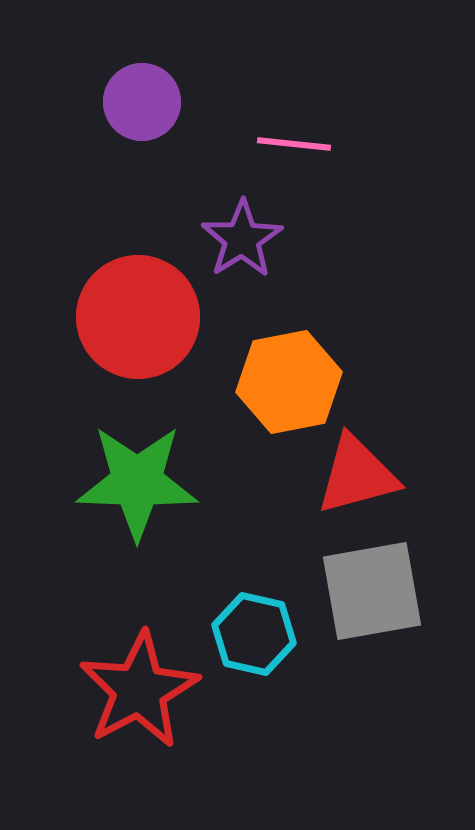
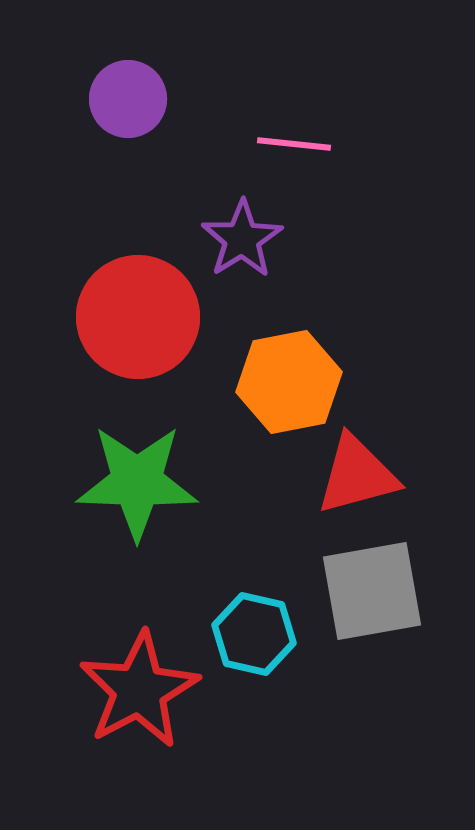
purple circle: moved 14 px left, 3 px up
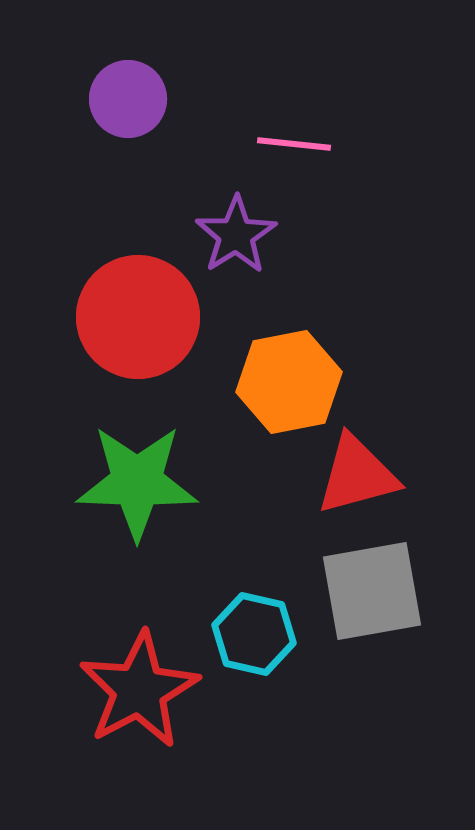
purple star: moved 6 px left, 4 px up
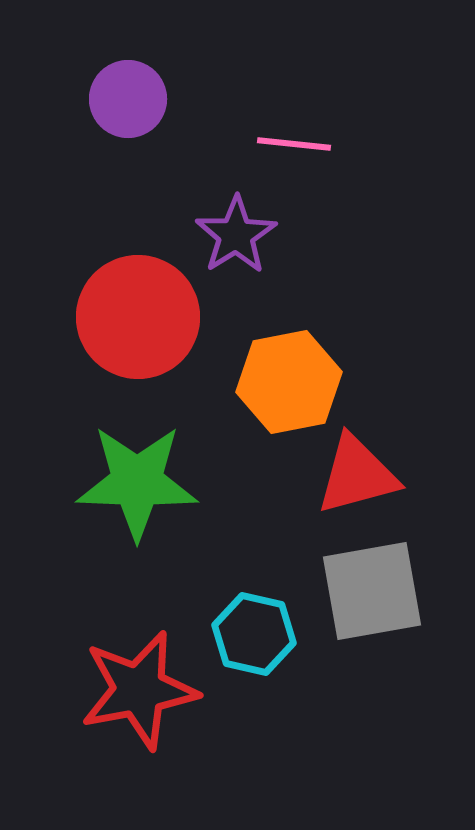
red star: rotated 17 degrees clockwise
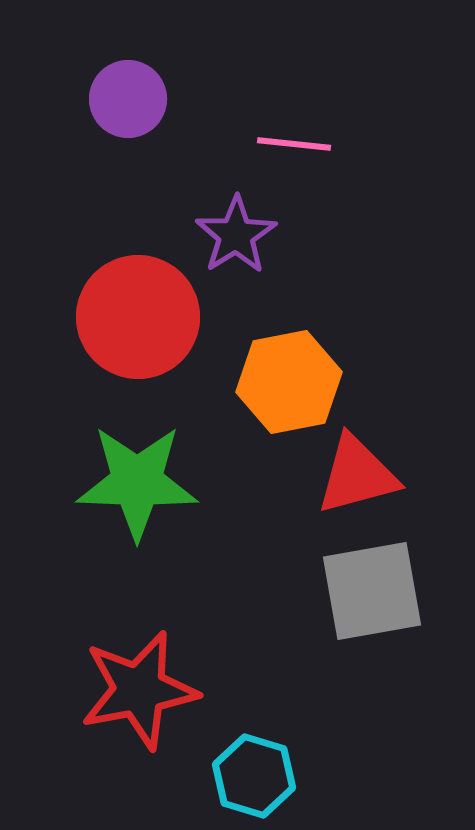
cyan hexagon: moved 142 px down; rotated 4 degrees clockwise
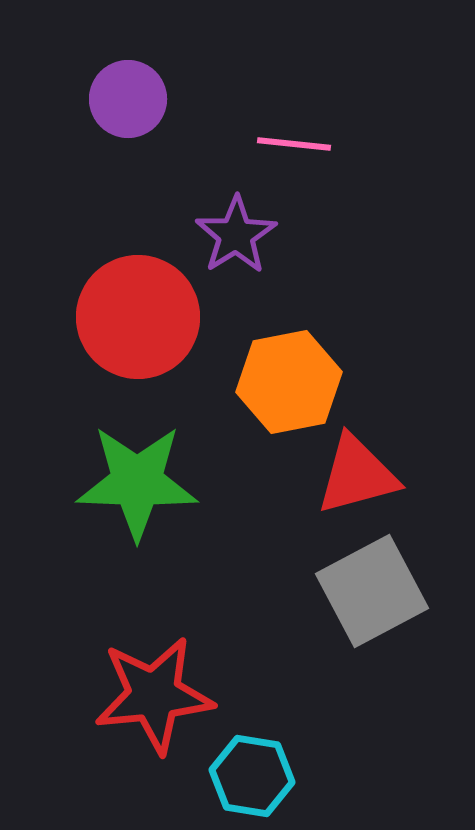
gray square: rotated 18 degrees counterclockwise
red star: moved 15 px right, 5 px down; rotated 5 degrees clockwise
cyan hexagon: moved 2 px left; rotated 8 degrees counterclockwise
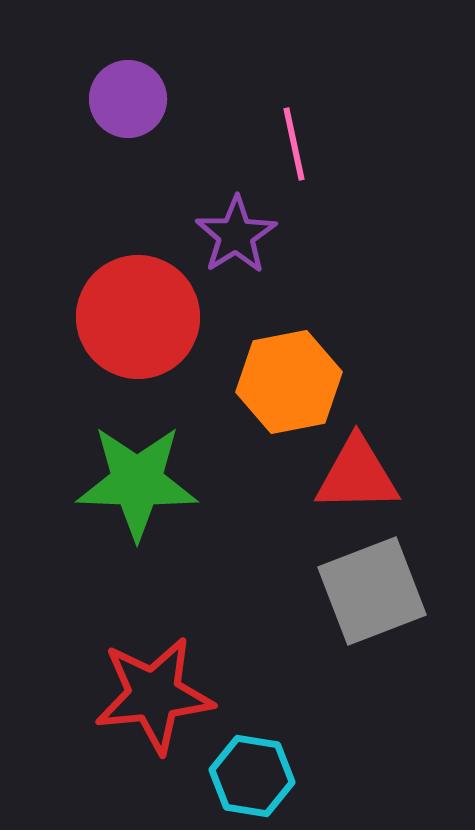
pink line: rotated 72 degrees clockwise
red triangle: rotated 14 degrees clockwise
gray square: rotated 7 degrees clockwise
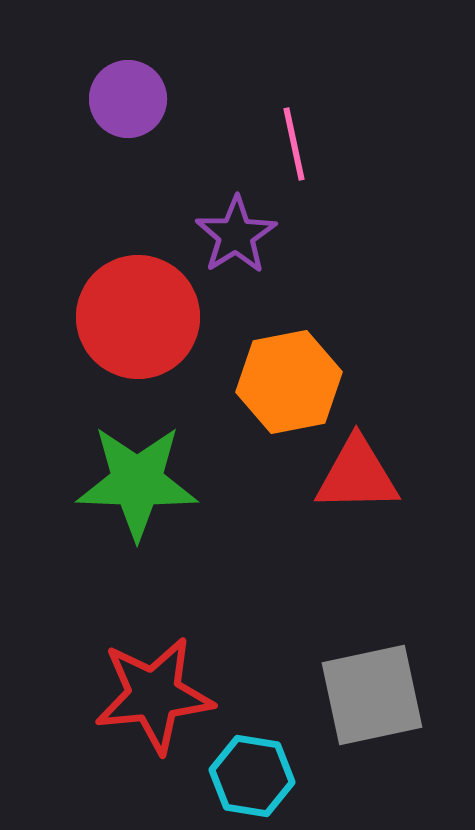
gray square: moved 104 px down; rotated 9 degrees clockwise
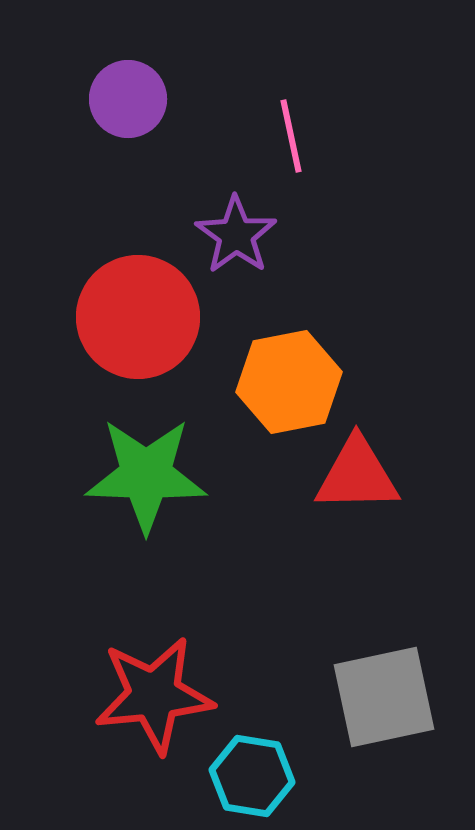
pink line: moved 3 px left, 8 px up
purple star: rotated 4 degrees counterclockwise
green star: moved 9 px right, 7 px up
gray square: moved 12 px right, 2 px down
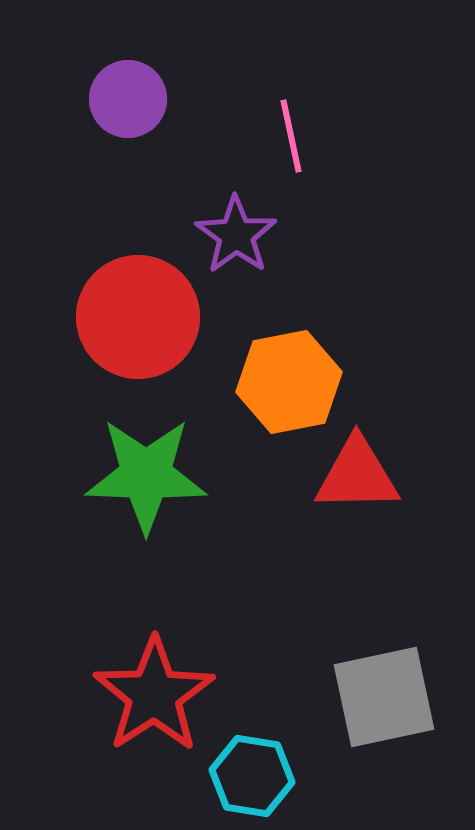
red star: rotated 27 degrees counterclockwise
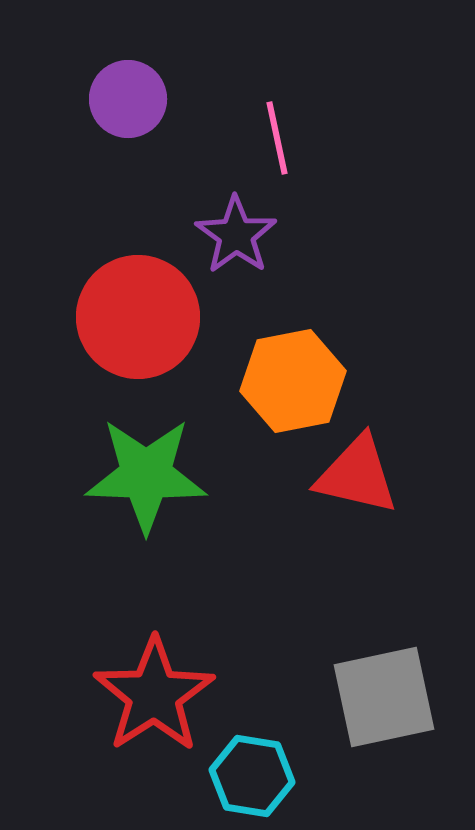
pink line: moved 14 px left, 2 px down
orange hexagon: moved 4 px right, 1 px up
red triangle: rotated 14 degrees clockwise
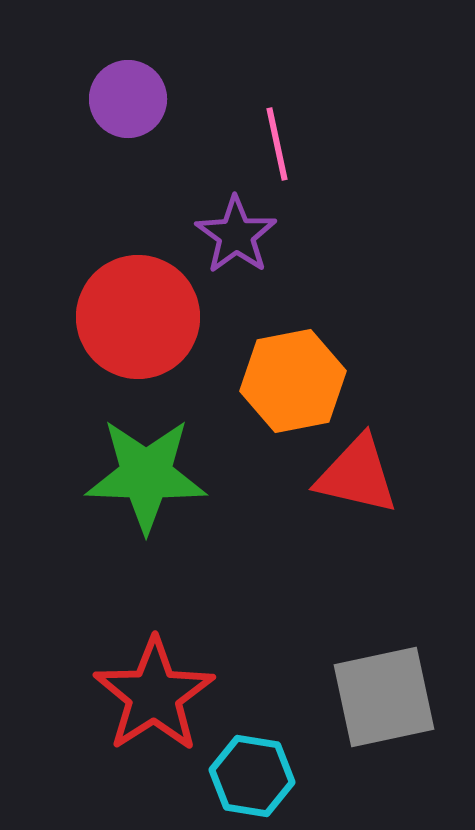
pink line: moved 6 px down
